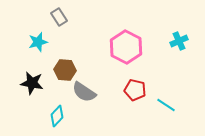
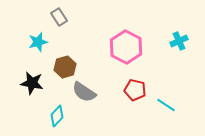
brown hexagon: moved 3 px up; rotated 20 degrees counterclockwise
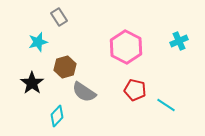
black star: rotated 25 degrees clockwise
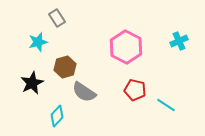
gray rectangle: moved 2 px left, 1 px down
black star: rotated 10 degrees clockwise
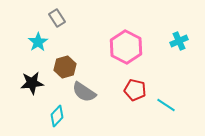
cyan star: rotated 18 degrees counterclockwise
black star: rotated 20 degrees clockwise
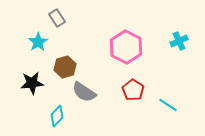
red pentagon: moved 2 px left; rotated 20 degrees clockwise
cyan line: moved 2 px right
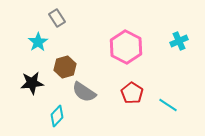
red pentagon: moved 1 px left, 3 px down
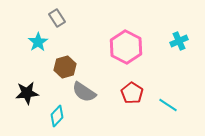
black star: moved 5 px left, 10 px down
